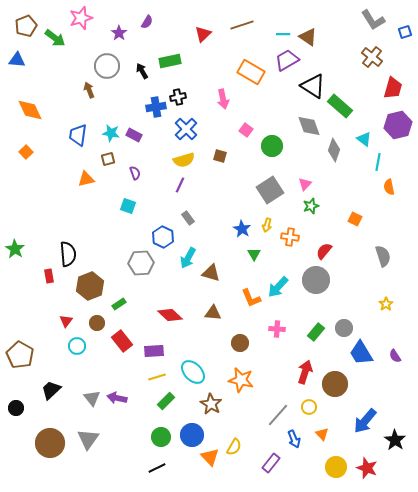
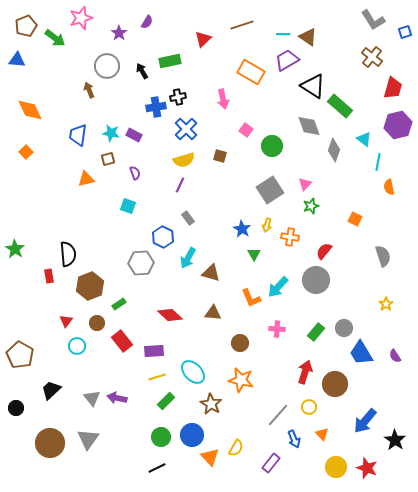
red triangle at (203, 34): moved 5 px down
yellow semicircle at (234, 447): moved 2 px right, 1 px down
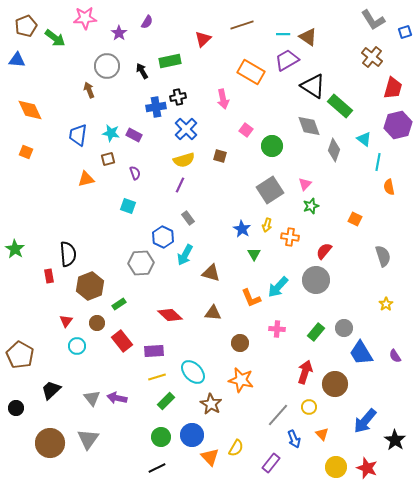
pink star at (81, 18): moved 4 px right; rotated 15 degrees clockwise
orange square at (26, 152): rotated 24 degrees counterclockwise
cyan arrow at (188, 258): moved 3 px left, 3 px up
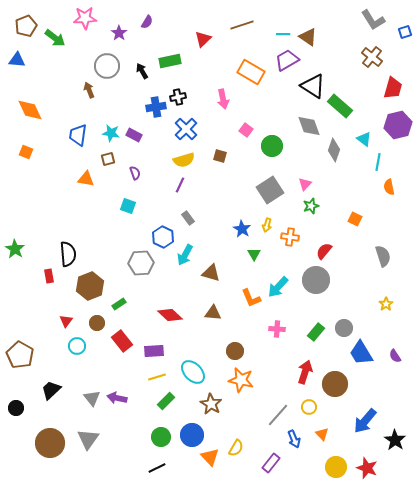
orange triangle at (86, 179): rotated 24 degrees clockwise
brown circle at (240, 343): moved 5 px left, 8 px down
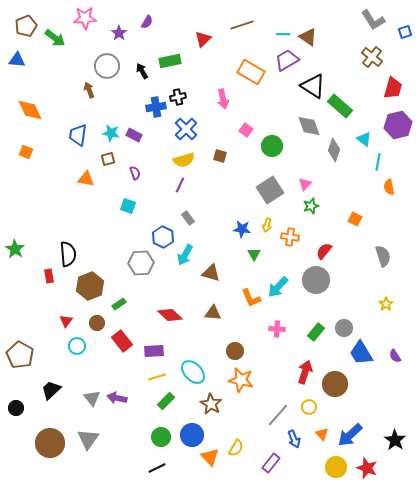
blue star at (242, 229): rotated 24 degrees counterclockwise
blue arrow at (365, 421): moved 15 px left, 14 px down; rotated 8 degrees clockwise
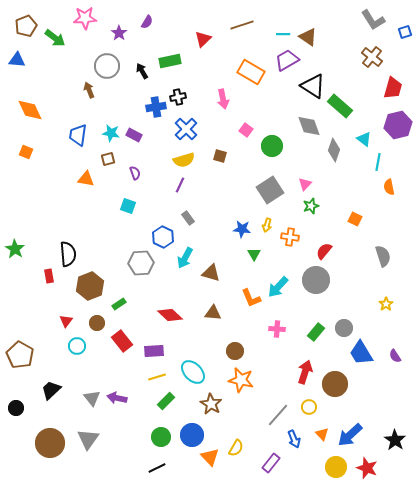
cyan arrow at (185, 255): moved 3 px down
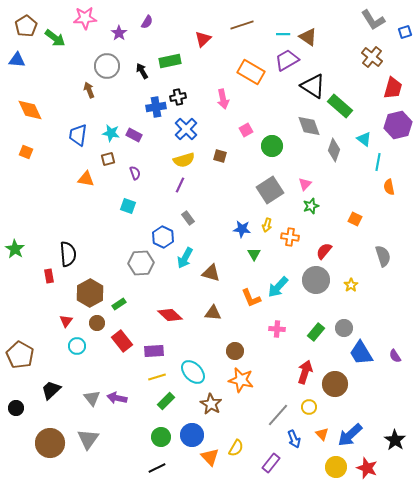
brown pentagon at (26, 26): rotated 10 degrees counterclockwise
pink square at (246, 130): rotated 24 degrees clockwise
brown hexagon at (90, 286): moved 7 px down; rotated 8 degrees counterclockwise
yellow star at (386, 304): moved 35 px left, 19 px up
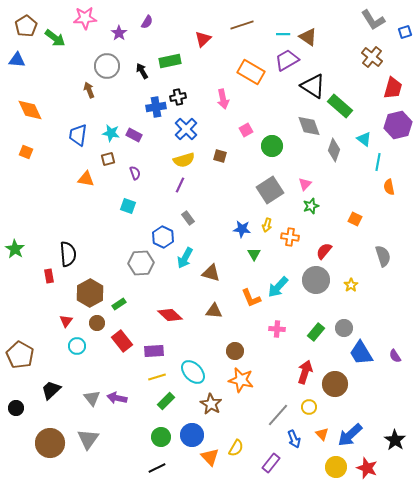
brown triangle at (213, 313): moved 1 px right, 2 px up
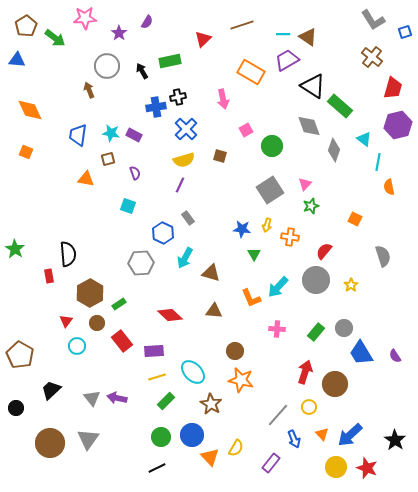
blue hexagon at (163, 237): moved 4 px up
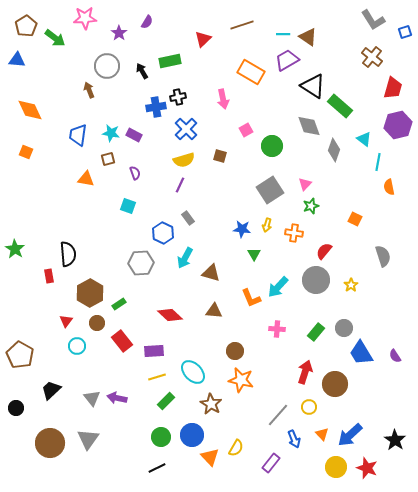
orange cross at (290, 237): moved 4 px right, 4 px up
